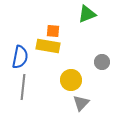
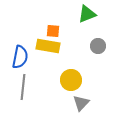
gray circle: moved 4 px left, 16 px up
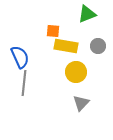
yellow rectangle: moved 18 px right
blue semicircle: rotated 35 degrees counterclockwise
yellow circle: moved 5 px right, 8 px up
gray line: moved 1 px right, 4 px up
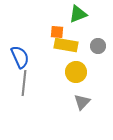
green triangle: moved 9 px left
orange square: moved 4 px right, 1 px down
yellow rectangle: moved 1 px up
gray triangle: moved 1 px right, 1 px up
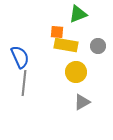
gray triangle: rotated 18 degrees clockwise
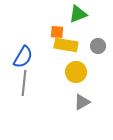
blue semicircle: moved 3 px right; rotated 55 degrees clockwise
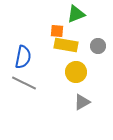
green triangle: moved 2 px left
orange square: moved 1 px up
blue semicircle: rotated 20 degrees counterclockwise
gray line: rotated 70 degrees counterclockwise
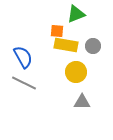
gray circle: moved 5 px left
blue semicircle: rotated 40 degrees counterclockwise
gray triangle: rotated 30 degrees clockwise
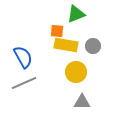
gray line: rotated 50 degrees counterclockwise
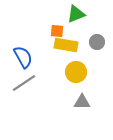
gray circle: moved 4 px right, 4 px up
gray line: rotated 10 degrees counterclockwise
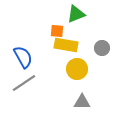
gray circle: moved 5 px right, 6 px down
yellow circle: moved 1 px right, 3 px up
